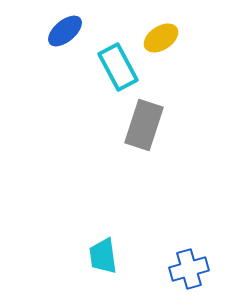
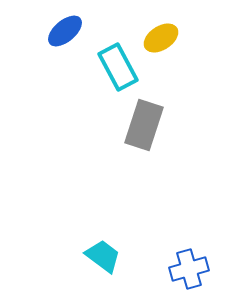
cyan trapezoid: rotated 135 degrees clockwise
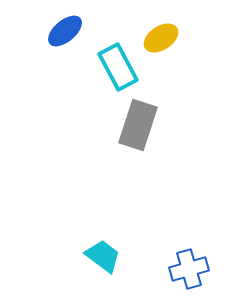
gray rectangle: moved 6 px left
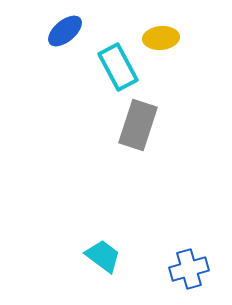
yellow ellipse: rotated 28 degrees clockwise
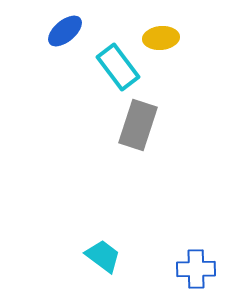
cyan rectangle: rotated 9 degrees counterclockwise
blue cross: moved 7 px right; rotated 15 degrees clockwise
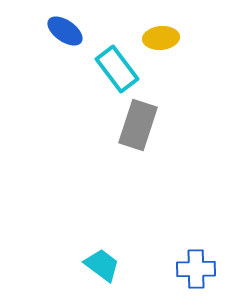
blue ellipse: rotated 75 degrees clockwise
cyan rectangle: moved 1 px left, 2 px down
cyan trapezoid: moved 1 px left, 9 px down
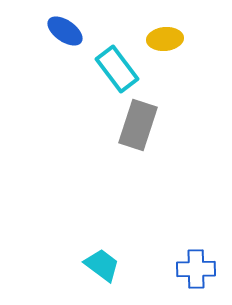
yellow ellipse: moved 4 px right, 1 px down
